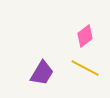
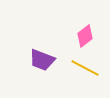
purple trapezoid: moved 13 px up; rotated 80 degrees clockwise
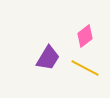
purple trapezoid: moved 6 px right, 2 px up; rotated 80 degrees counterclockwise
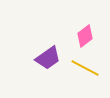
purple trapezoid: rotated 24 degrees clockwise
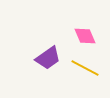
pink diamond: rotated 75 degrees counterclockwise
